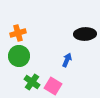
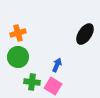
black ellipse: rotated 55 degrees counterclockwise
green circle: moved 1 px left, 1 px down
blue arrow: moved 10 px left, 5 px down
green cross: rotated 28 degrees counterclockwise
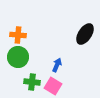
orange cross: moved 2 px down; rotated 21 degrees clockwise
